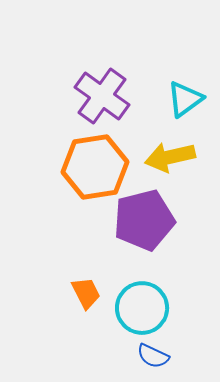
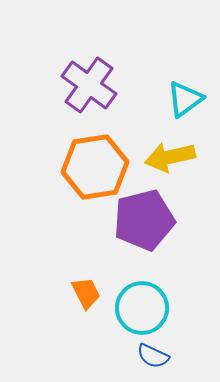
purple cross: moved 13 px left, 11 px up
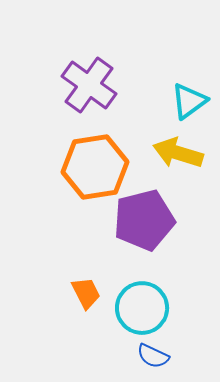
cyan triangle: moved 4 px right, 2 px down
yellow arrow: moved 8 px right, 4 px up; rotated 30 degrees clockwise
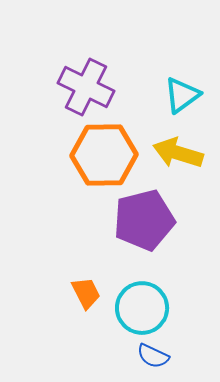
purple cross: moved 3 px left, 2 px down; rotated 10 degrees counterclockwise
cyan triangle: moved 7 px left, 6 px up
orange hexagon: moved 9 px right, 12 px up; rotated 8 degrees clockwise
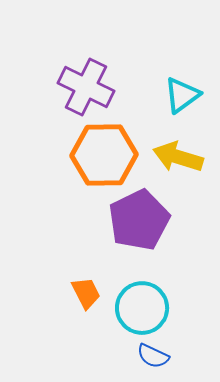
yellow arrow: moved 4 px down
purple pentagon: moved 5 px left; rotated 12 degrees counterclockwise
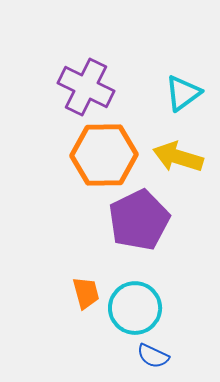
cyan triangle: moved 1 px right, 2 px up
orange trapezoid: rotated 12 degrees clockwise
cyan circle: moved 7 px left
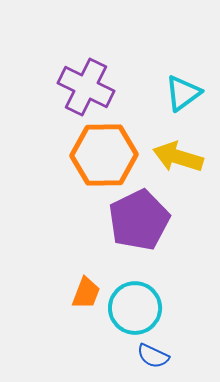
orange trapezoid: rotated 36 degrees clockwise
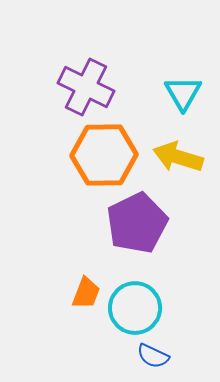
cyan triangle: rotated 24 degrees counterclockwise
purple pentagon: moved 2 px left, 3 px down
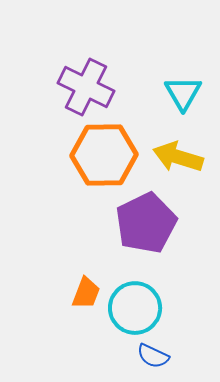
purple pentagon: moved 9 px right
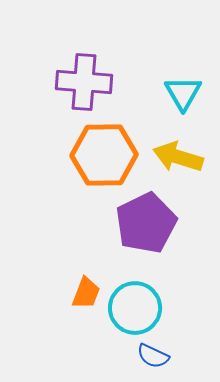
purple cross: moved 2 px left, 5 px up; rotated 22 degrees counterclockwise
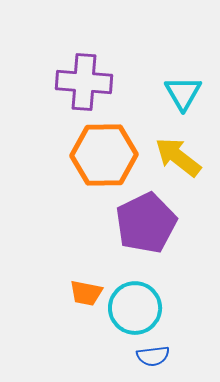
yellow arrow: rotated 21 degrees clockwise
orange trapezoid: rotated 80 degrees clockwise
blue semicircle: rotated 32 degrees counterclockwise
